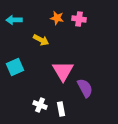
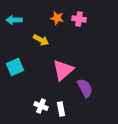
pink triangle: moved 1 px up; rotated 20 degrees clockwise
white cross: moved 1 px right, 1 px down
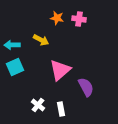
cyan arrow: moved 2 px left, 25 px down
pink triangle: moved 3 px left
purple semicircle: moved 1 px right, 1 px up
white cross: moved 3 px left, 1 px up; rotated 16 degrees clockwise
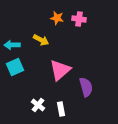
purple semicircle: rotated 12 degrees clockwise
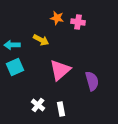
pink cross: moved 1 px left, 3 px down
purple semicircle: moved 6 px right, 6 px up
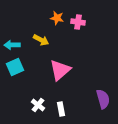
purple semicircle: moved 11 px right, 18 px down
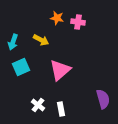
cyan arrow: moved 1 px right, 3 px up; rotated 70 degrees counterclockwise
cyan square: moved 6 px right
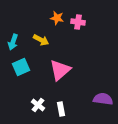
purple semicircle: rotated 66 degrees counterclockwise
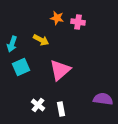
cyan arrow: moved 1 px left, 2 px down
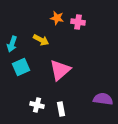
white cross: moved 1 px left; rotated 24 degrees counterclockwise
